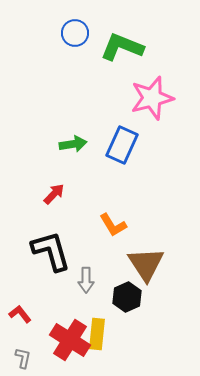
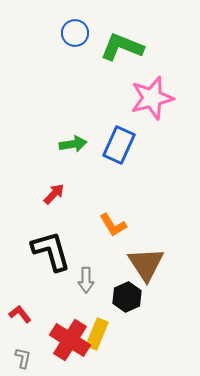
blue rectangle: moved 3 px left
yellow rectangle: rotated 16 degrees clockwise
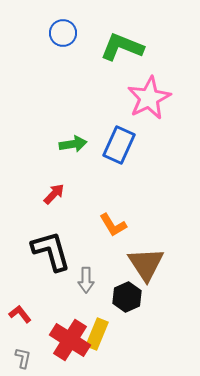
blue circle: moved 12 px left
pink star: moved 3 px left; rotated 12 degrees counterclockwise
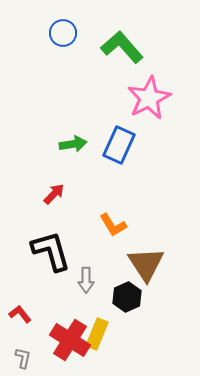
green L-shape: rotated 27 degrees clockwise
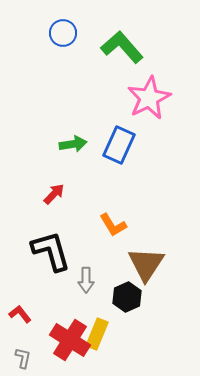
brown triangle: rotated 6 degrees clockwise
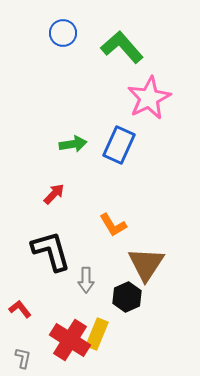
red L-shape: moved 5 px up
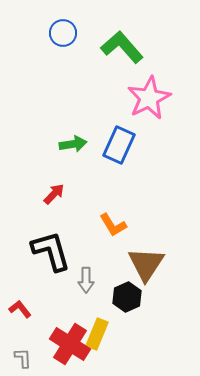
red cross: moved 4 px down
gray L-shape: rotated 15 degrees counterclockwise
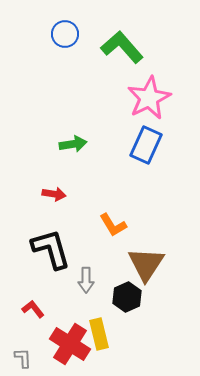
blue circle: moved 2 px right, 1 px down
blue rectangle: moved 27 px right
red arrow: rotated 55 degrees clockwise
black L-shape: moved 2 px up
red L-shape: moved 13 px right
yellow rectangle: moved 2 px right; rotated 36 degrees counterclockwise
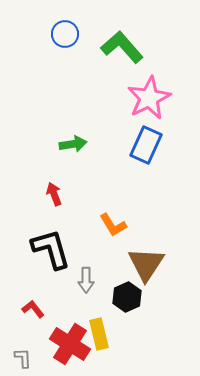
red arrow: rotated 120 degrees counterclockwise
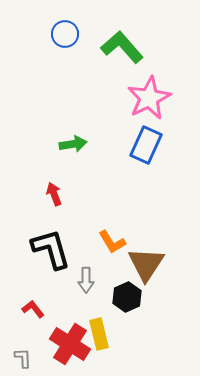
orange L-shape: moved 1 px left, 17 px down
